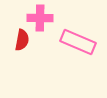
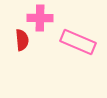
red semicircle: rotated 15 degrees counterclockwise
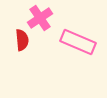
pink cross: rotated 35 degrees counterclockwise
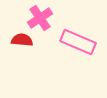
red semicircle: rotated 80 degrees counterclockwise
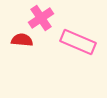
pink cross: moved 1 px right
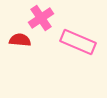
red semicircle: moved 2 px left
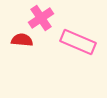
red semicircle: moved 2 px right
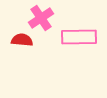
pink rectangle: moved 1 px right, 5 px up; rotated 24 degrees counterclockwise
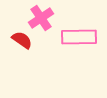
red semicircle: rotated 30 degrees clockwise
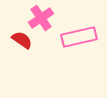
pink rectangle: rotated 12 degrees counterclockwise
